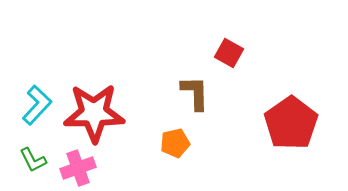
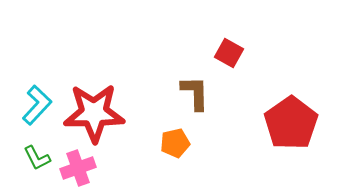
green L-shape: moved 4 px right, 2 px up
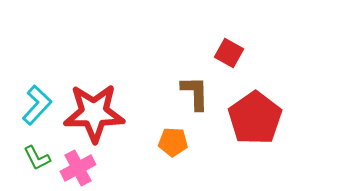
red pentagon: moved 36 px left, 5 px up
orange pentagon: moved 2 px left, 1 px up; rotated 16 degrees clockwise
pink cross: rotated 8 degrees counterclockwise
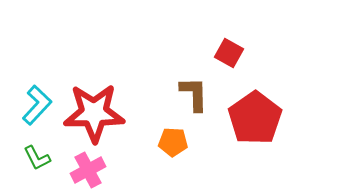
brown L-shape: moved 1 px left, 1 px down
pink cross: moved 10 px right, 2 px down
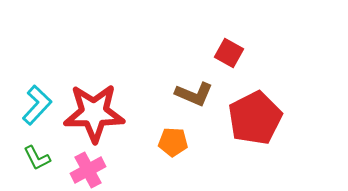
brown L-shape: rotated 114 degrees clockwise
red pentagon: rotated 8 degrees clockwise
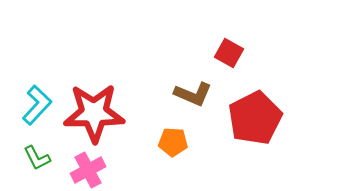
brown L-shape: moved 1 px left
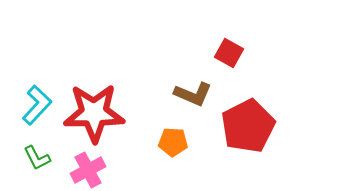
red pentagon: moved 7 px left, 8 px down
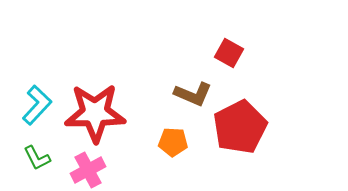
red star: moved 1 px right
red pentagon: moved 8 px left, 1 px down
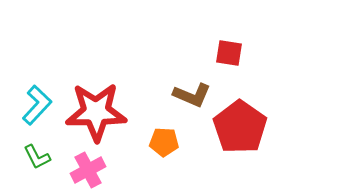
red square: rotated 20 degrees counterclockwise
brown L-shape: moved 1 px left, 1 px down
red star: moved 1 px right, 1 px up
red pentagon: rotated 10 degrees counterclockwise
orange pentagon: moved 9 px left
green L-shape: moved 1 px up
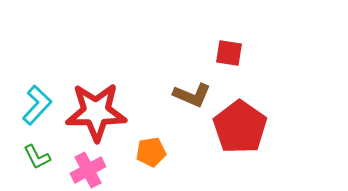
orange pentagon: moved 13 px left, 10 px down; rotated 12 degrees counterclockwise
